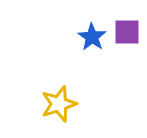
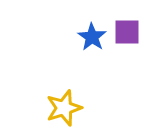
yellow star: moved 5 px right, 4 px down
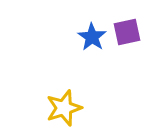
purple square: rotated 12 degrees counterclockwise
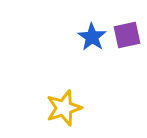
purple square: moved 3 px down
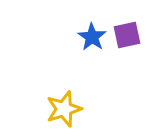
yellow star: moved 1 px down
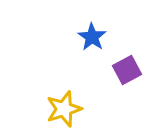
purple square: moved 35 px down; rotated 16 degrees counterclockwise
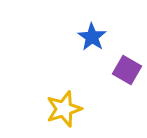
purple square: rotated 32 degrees counterclockwise
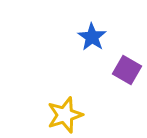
yellow star: moved 1 px right, 6 px down
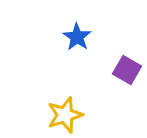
blue star: moved 15 px left
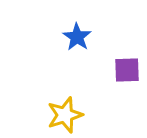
purple square: rotated 32 degrees counterclockwise
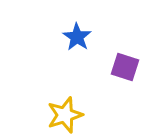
purple square: moved 2 px left, 3 px up; rotated 20 degrees clockwise
